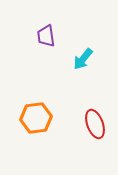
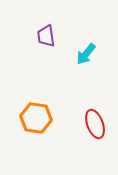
cyan arrow: moved 3 px right, 5 px up
orange hexagon: rotated 16 degrees clockwise
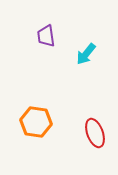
orange hexagon: moved 4 px down
red ellipse: moved 9 px down
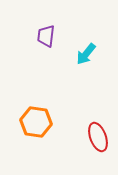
purple trapezoid: rotated 15 degrees clockwise
red ellipse: moved 3 px right, 4 px down
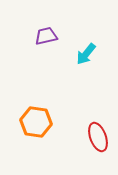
purple trapezoid: rotated 70 degrees clockwise
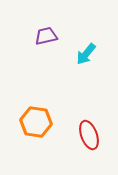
red ellipse: moved 9 px left, 2 px up
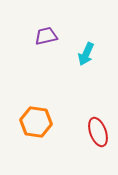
cyan arrow: rotated 15 degrees counterclockwise
red ellipse: moved 9 px right, 3 px up
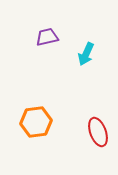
purple trapezoid: moved 1 px right, 1 px down
orange hexagon: rotated 16 degrees counterclockwise
